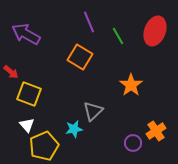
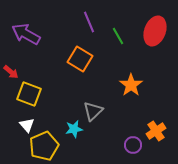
orange square: moved 2 px down
purple circle: moved 2 px down
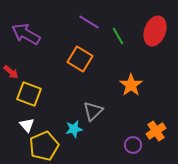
purple line: rotated 35 degrees counterclockwise
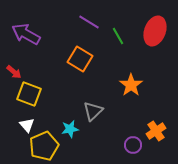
red arrow: moved 3 px right
cyan star: moved 4 px left
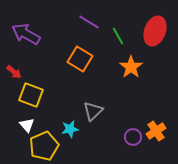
orange star: moved 18 px up
yellow square: moved 2 px right, 1 px down
purple circle: moved 8 px up
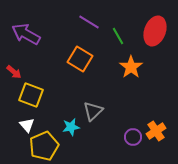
cyan star: moved 1 px right, 2 px up
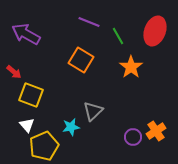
purple line: rotated 10 degrees counterclockwise
orange square: moved 1 px right, 1 px down
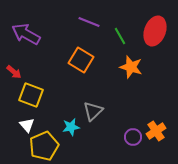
green line: moved 2 px right
orange star: rotated 20 degrees counterclockwise
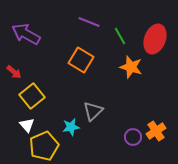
red ellipse: moved 8 px down
yellow square: moved 1 px right, 1 px down; rotated 30 degrees clockwise
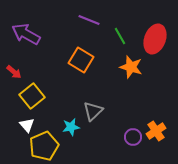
purple line: moved 2 px up
